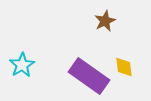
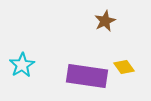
yellow diamond: rotated 30 degrees counterclockwise
purple rectangle: moved 2 px left; rotated 27 degrees counterclockwise
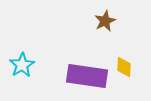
yellow diamond: rotated 40 degrees clockwise
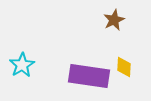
brown star: moved 9 px right, 1 px up
purple rectangle: moved 2 px right
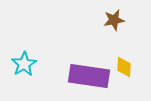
brown star: rotated 15 degrees clockwise
cyan star: moved 2 px right, 1 px up
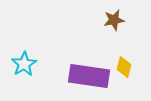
yellow diamond: rotated 10 degrees clockwise
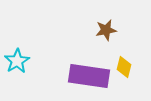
brown star: moved 8 px left, 10 px down
cyan star: moved 7 px left, 3 px up
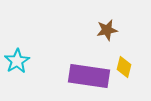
brown star: moved 1 px right
